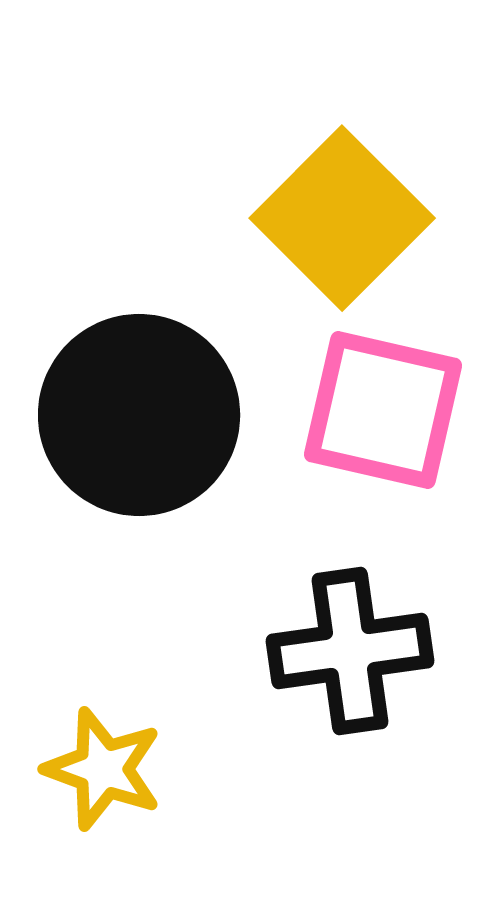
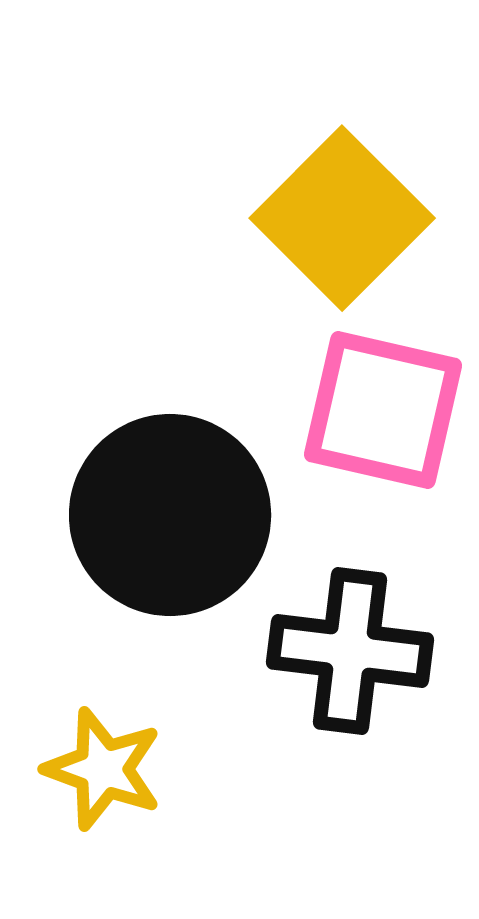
black circle: moved 31 px right, 100 px down
black cross: rotated 15 degrees clockwise
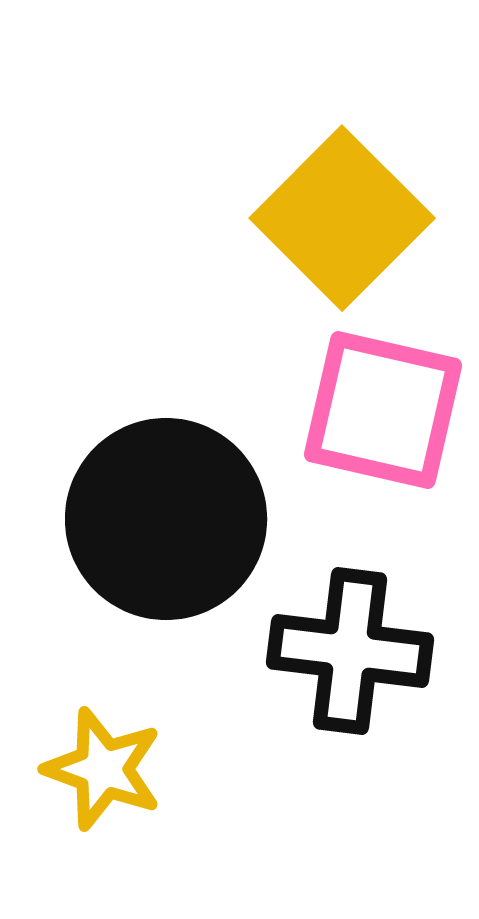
black circle: moved 4 px left, 4 px down
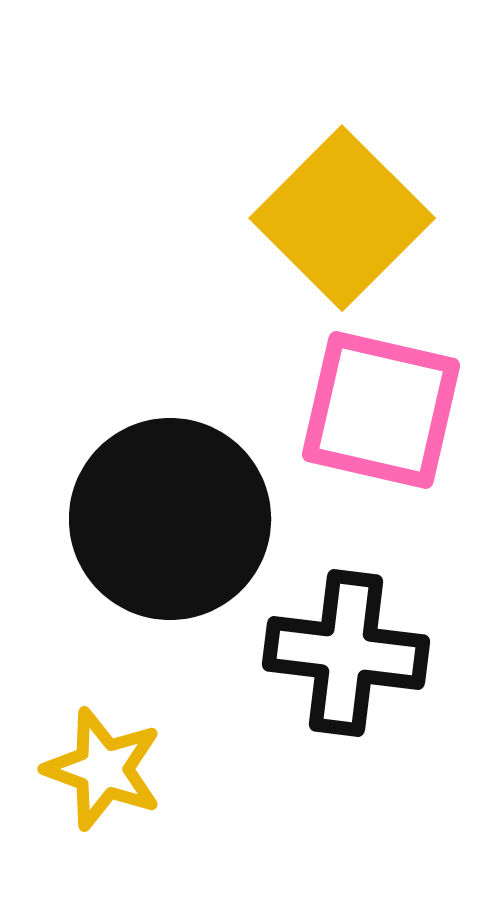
pink square: moved 2 px left
black circle: moved 4 px right
black cross: moved 4 px left, 2 px down
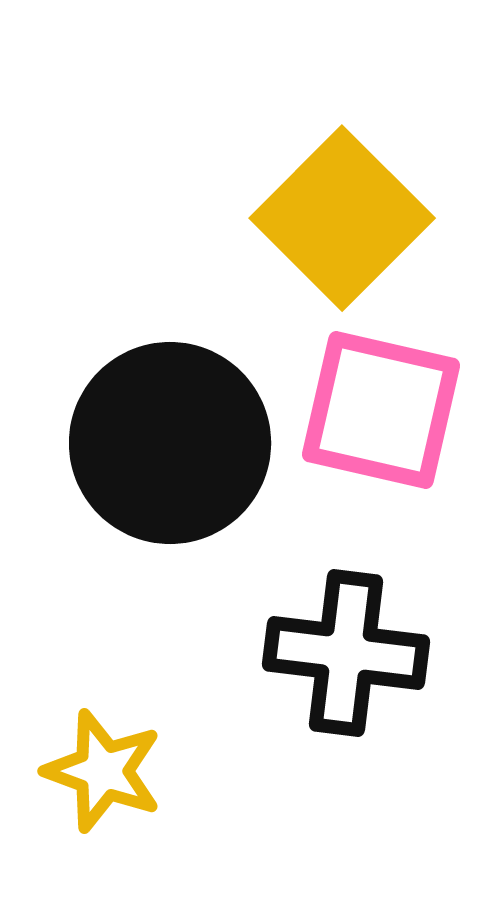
black circle: moved 76 px up
yellow star: moved 2 px down
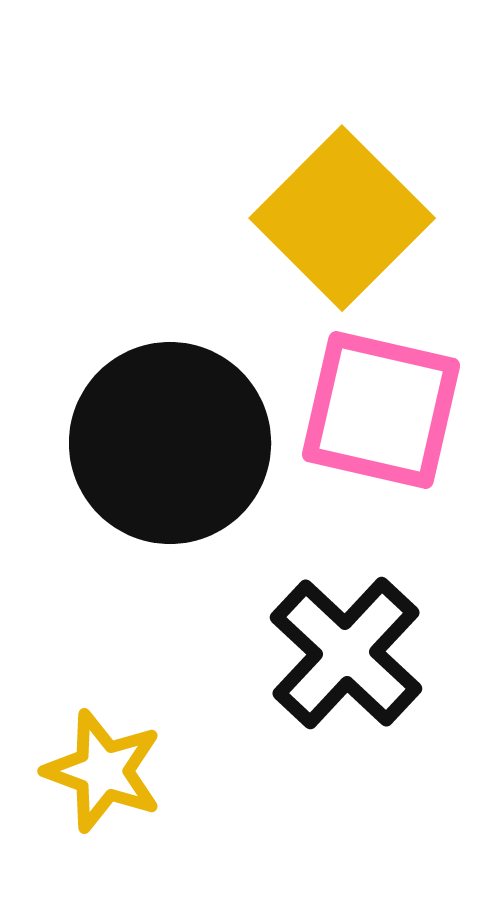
black cross: rotated 36 degrees clockwise
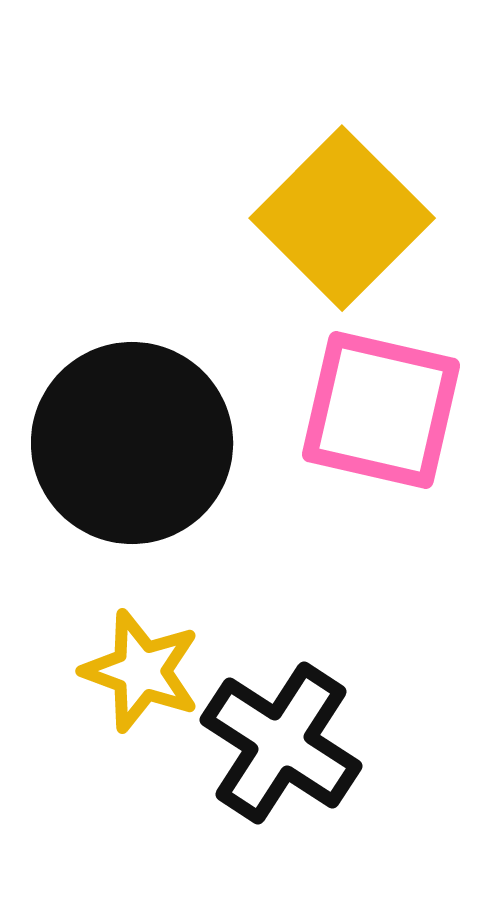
black circle: moved 38 px left
black cross: moved 65 px left, 90 px down; rotated 10 degrees counterclockwise
yellow star: moved 38 px right, 100 px up
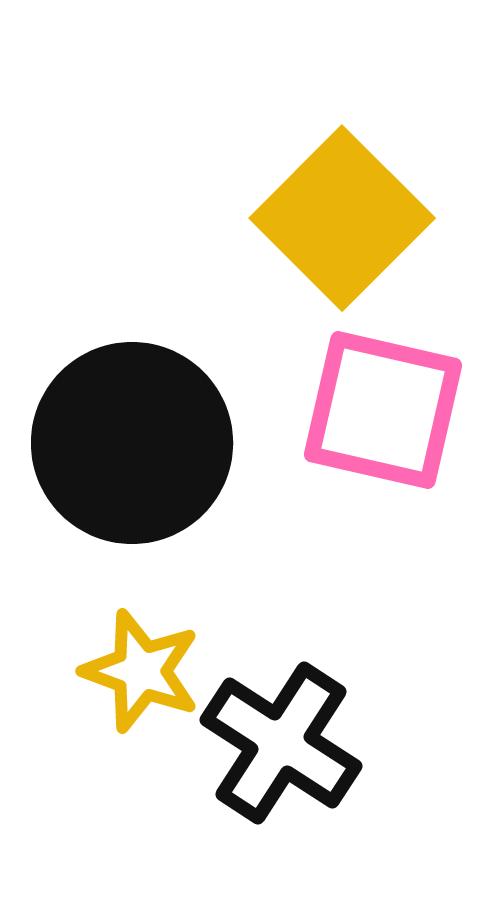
pink square: moved 2 px right
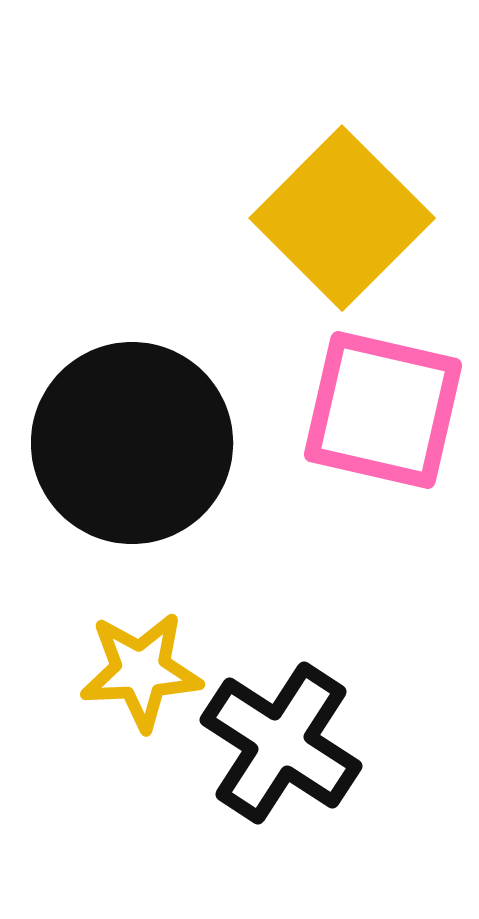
yellow star: rotated 23 degrees counterclockwise
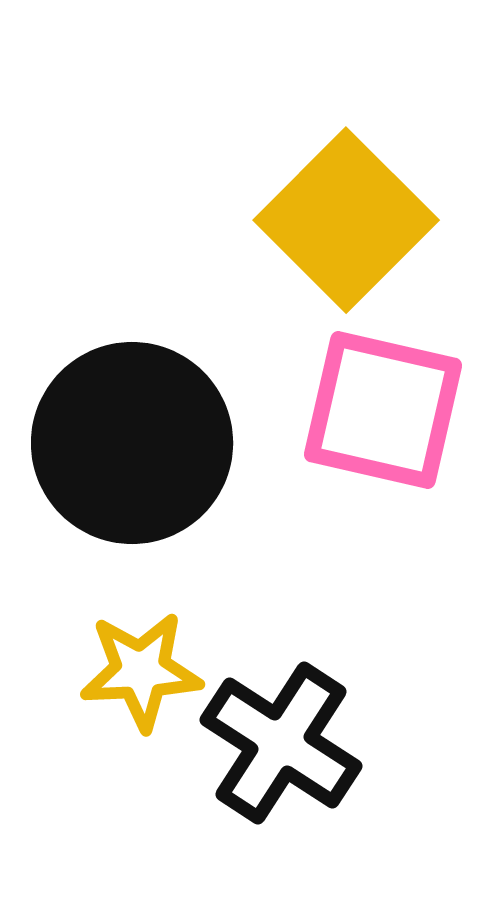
yellow square: moved 4 px right, 2 px down
